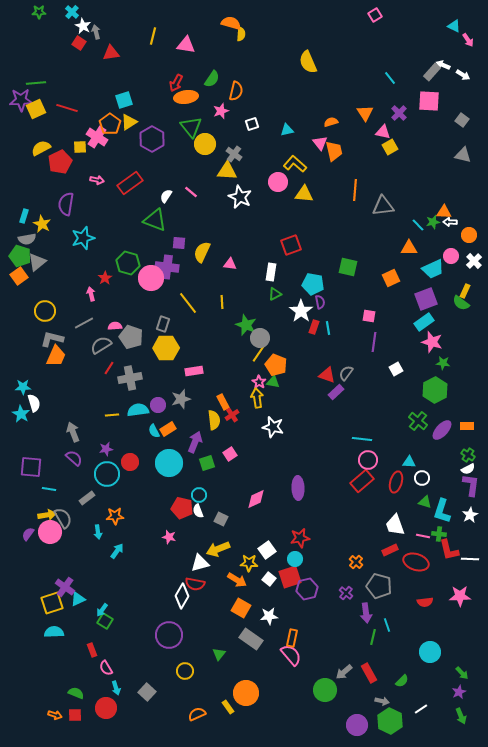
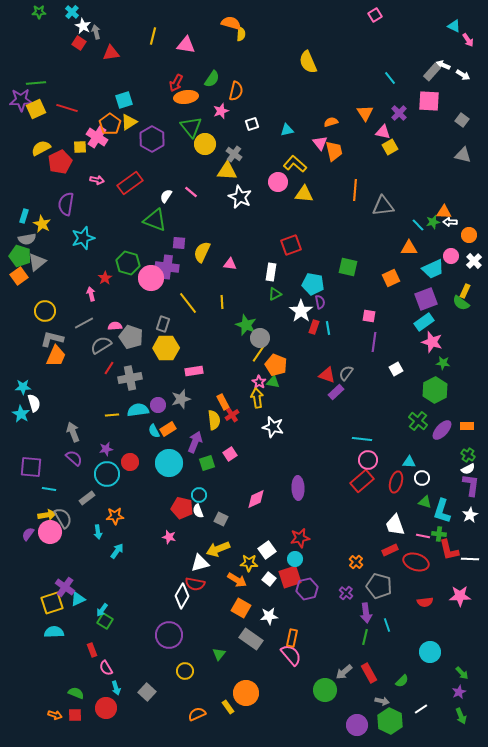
green line at (373, 637): moved 8 px left
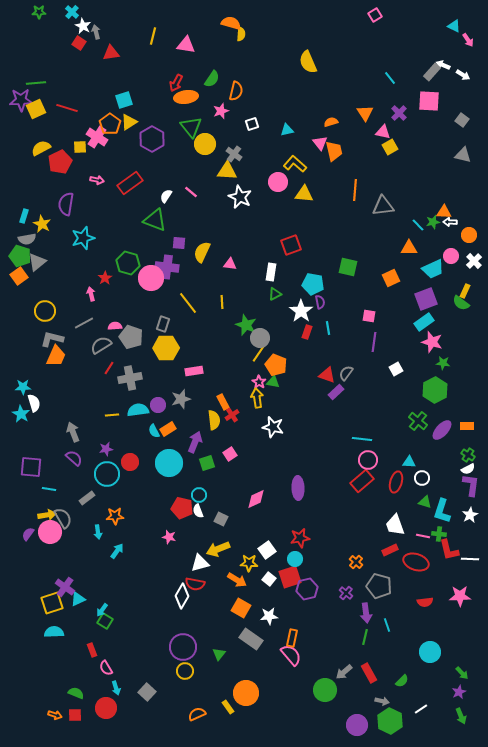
red rectangle at (314, 327): moved 7 px left, 5 px down
purple circle at (169, 635): moved 14 px right, 12 px down
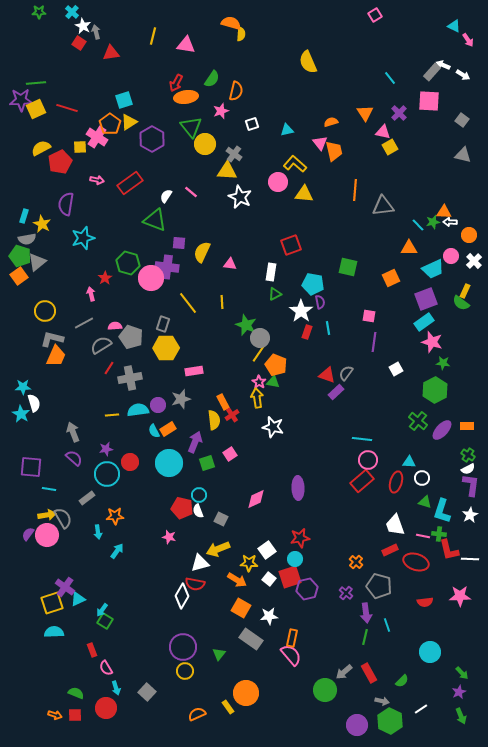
pink circle at (50, 532): moved 3 px left, 3 px down
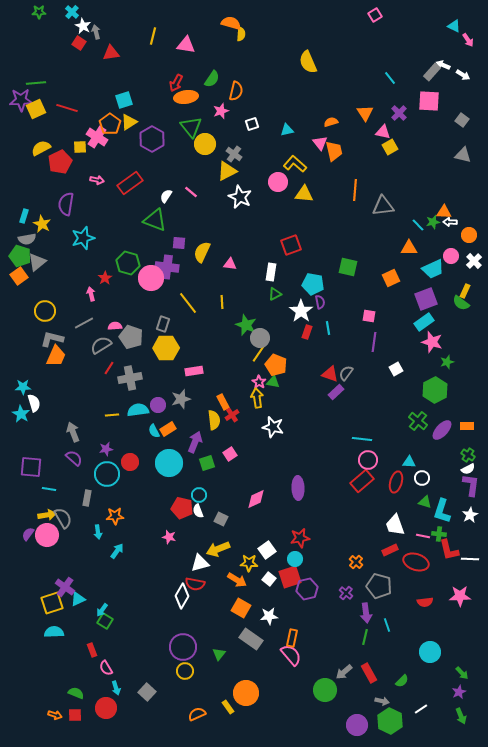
yellow triangle at (227, 171): rotated 30 degrees counterclockwise
green star at (443, 363): moved 4 px right, 1 px up; rotated 24 degrees counterclockwise
red triangle at (327, 375): moved 3 px right, 1 px up
gray rectangle at (87, 498): rotated 42 degrees counterclockwise
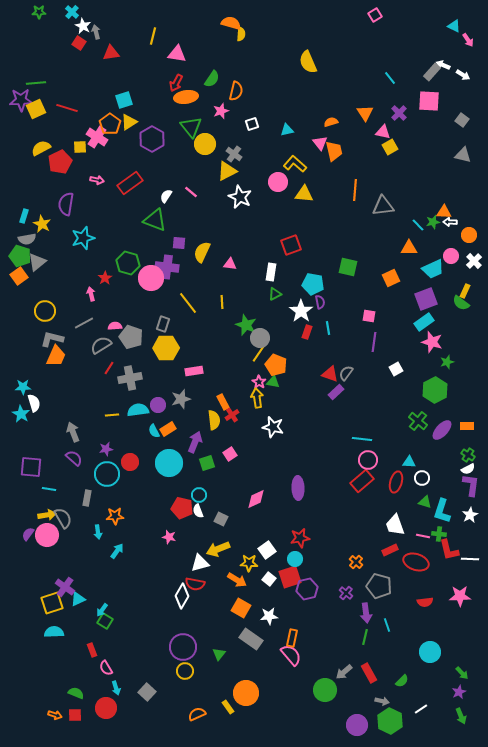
pink triangle at (186, 45): moved 9 px left, 9 px down
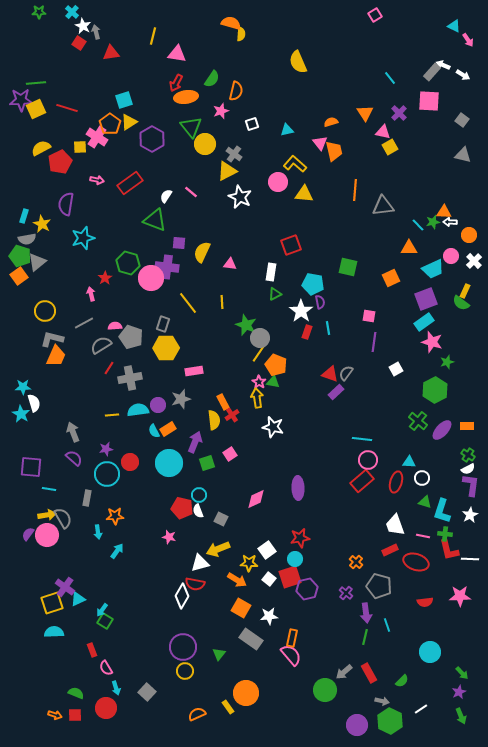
yellow semicircle at (308, 62): moved 10 px left
green cross at (439, 534): moved 6 px right
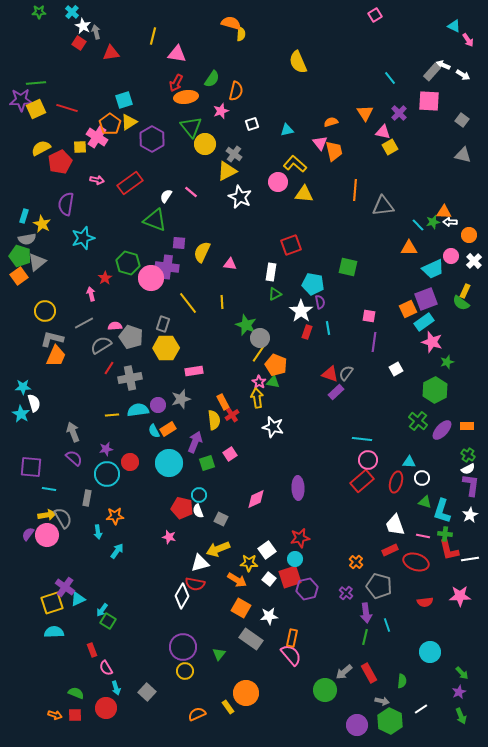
orange square at (391, 278): moved 17 px right, 31 px down
white line at (470, 559): rotated 12 degrees counterclockwise
green square at (105, 621): moved 3 px right
green semicircle at (402, 681): rotated 40 degrees counterclockwise
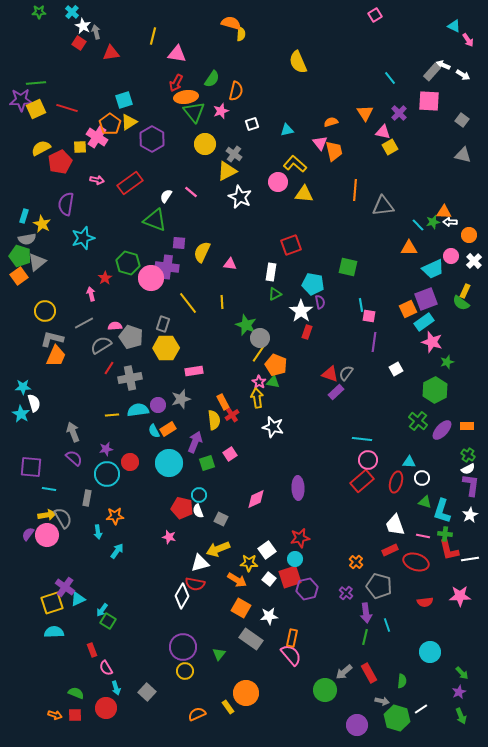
green triangle at (191, 127): moved 3 px right, 15 px up
cyan line at (328, 328): moved 33 px right, 23 px up
green hexagon at (390, 721): moved 7 px right, 3 px up; rotated 10 degrees counterclockwise
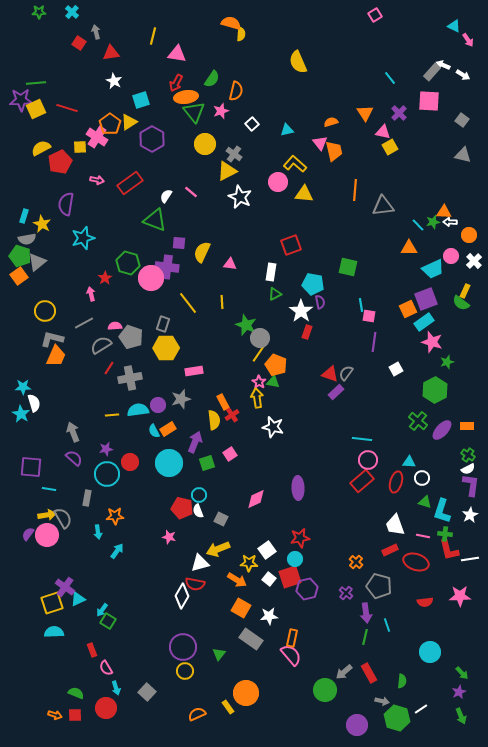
white star at (83, 26): moved 31 px right, 55 px down
cyan square at (124, 100): moved 17 px right
white square at (252, 124): rotated 24 degrees counterclockwise
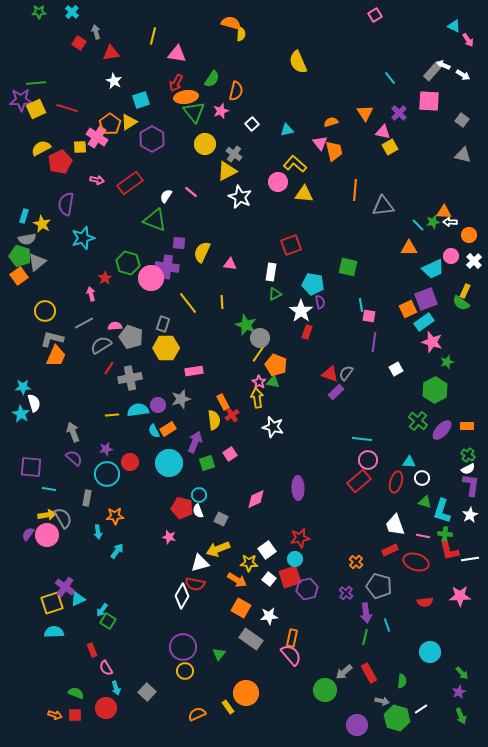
red rectangle at (362, 481): moved 3 px left
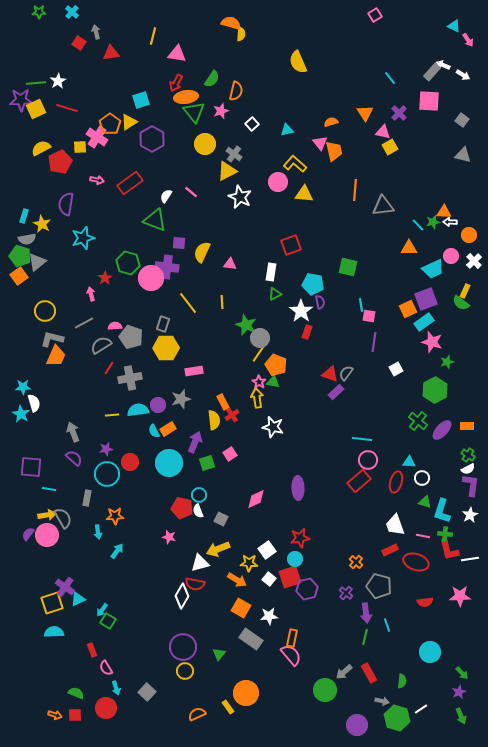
white star at (114, 81): moved 56 px left; rotated 14 degrees clockwise
